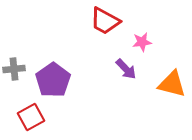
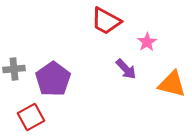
red trapezoid: moved 1 px right
pink star: moved 5 px right; rotated 24 degrees counterclockwise
purple pentagon: moved 1 px up
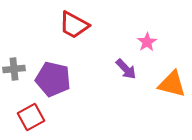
red trapezoid: moved 32 px left, 4 px down
purple pentagon: rotated 24 degrees counterclockwise
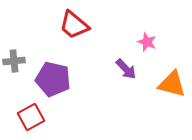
red trapezoid: rotated 12 degrees clockwise
pink star: rotated 18 degrees counterclockwise
gray cross: moved 8 px up
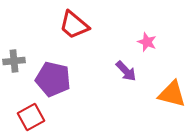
purple arrow: moved 2 px down
orange triangle: moved 10 px down
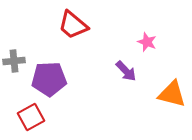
red trapezoid: moved 1 px left
purple pentagon: moved 4 px left; rotated 16 degrees counterclockwise
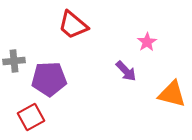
pink star: rotated 18 degrees clockwise
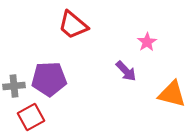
gray cross: moved 25 px down
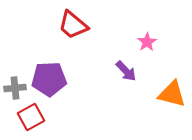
gray cross: moved 1 px right, 2 px down
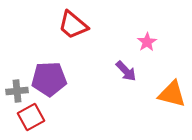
gray cross: moved 2 px right, 3 px down
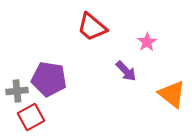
red trapezoid: moved 19 px right, 2 px down
purple pentagon: rotated 12 degrees clockwise
orange triangle: rotated 24 degrees clockwise
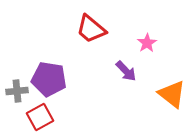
red trapezoid: moved 1 px left, 2 px down
pink star: moved 1 px down
red square: moved 9 px right
